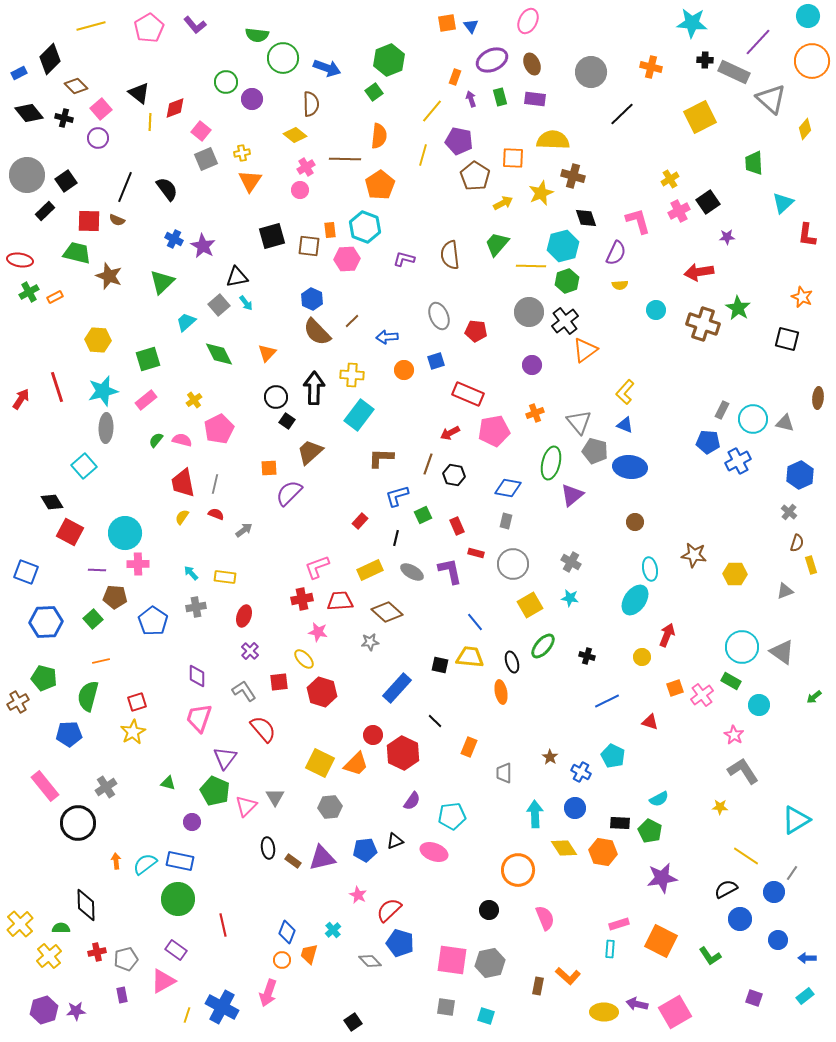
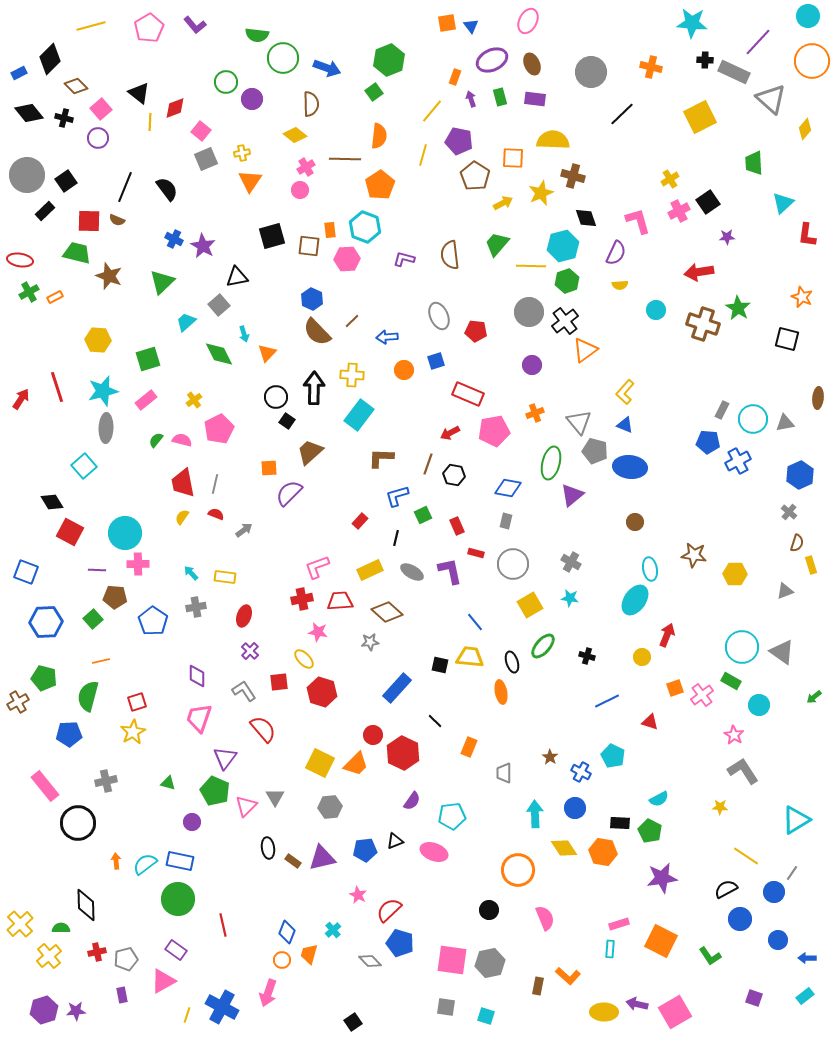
cyan arrow at (246, 303): moved 2 px left, 31 px down; rotated 21 degrees clockwise
gray triangle at (785, 423): rotated 24 degrees counterclockwise
gray cross at (106, 787): moved 6 px up; rotated 20 degrees clockwise
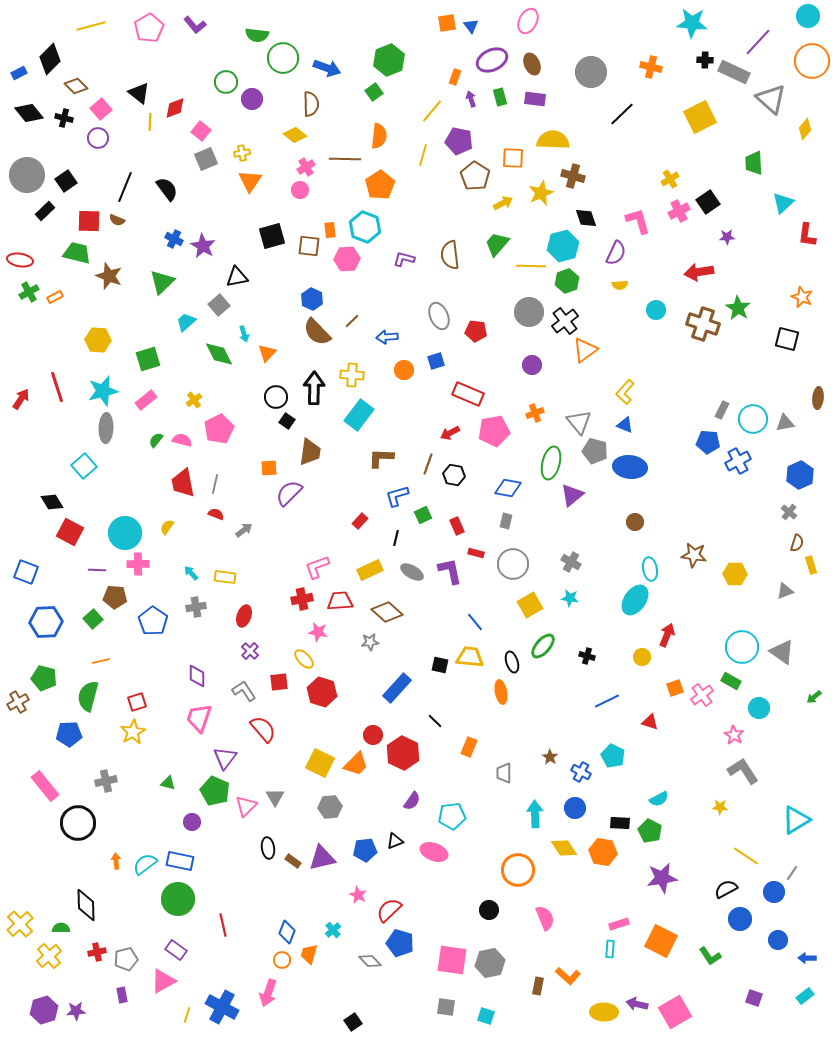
brown trapezoid at (310, 452): rotated 140 degrees clockwise
yellow semicircle at (182, 517): moved 15 px left, 10 px down
cyan circle at (759, 705): moved 3 px down
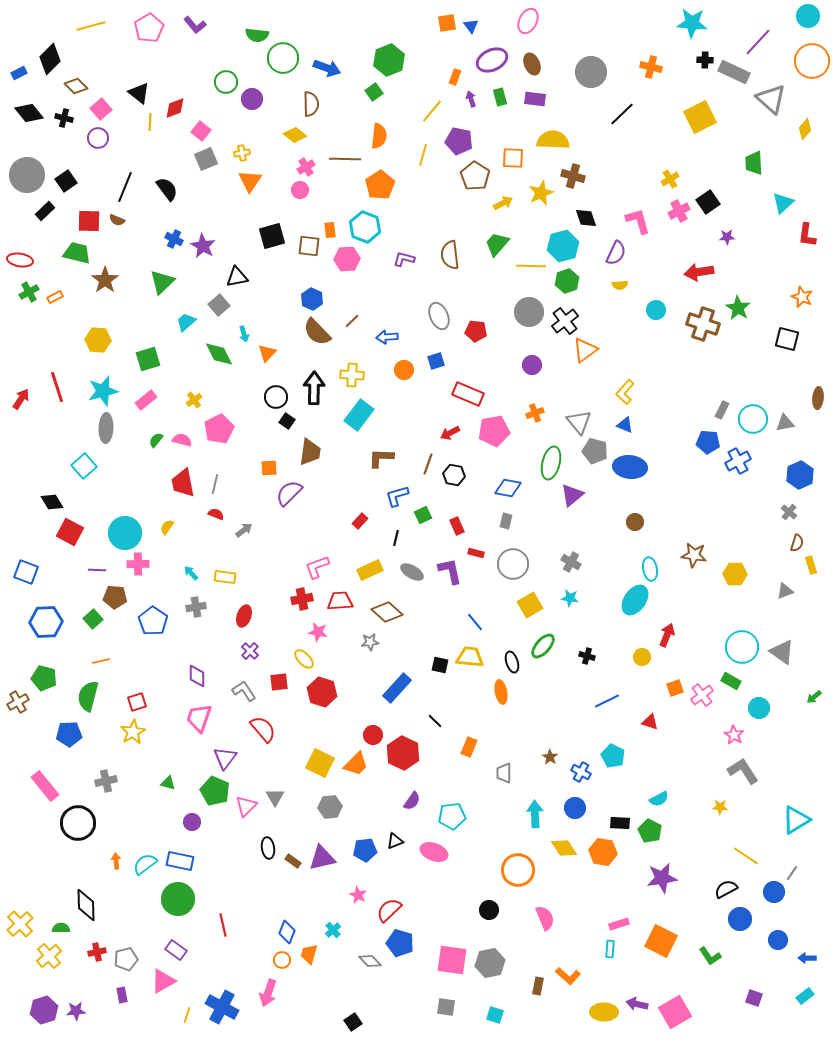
brown star at (109, 276): moved 4 px left, 4 px down; rotated 16 degrees clockwise
cyan square at (486, 1016): moved 9 px right, 1 px up
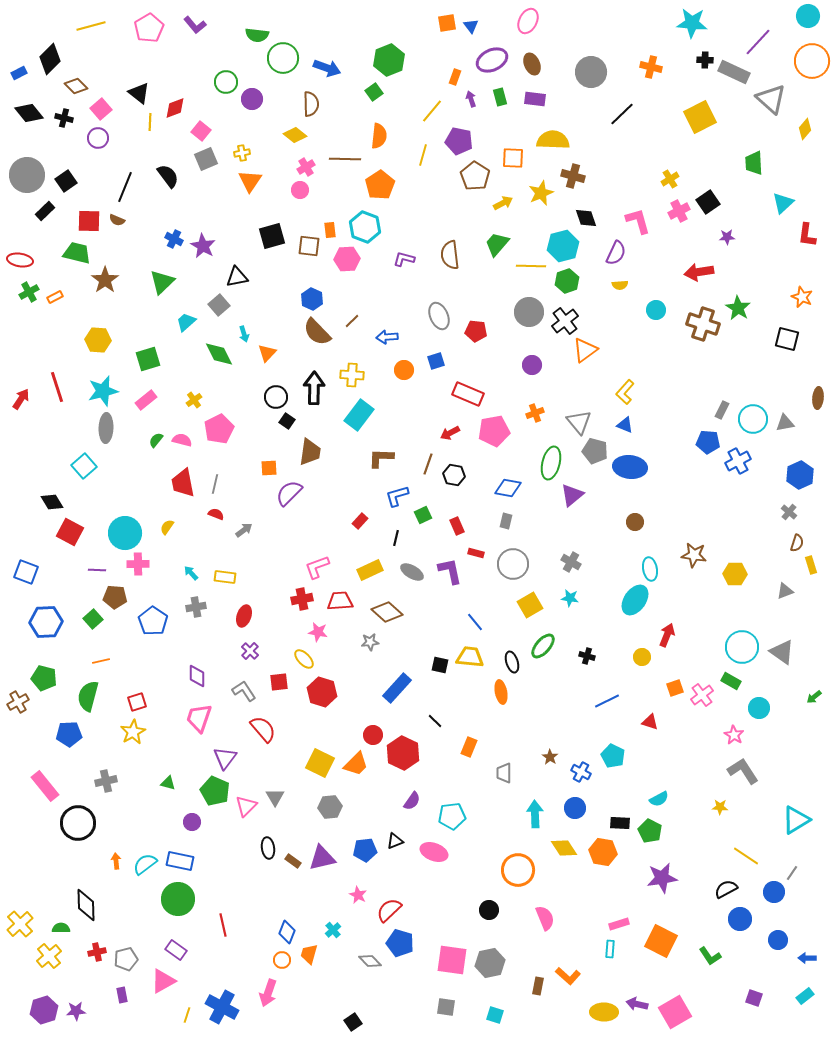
black semicircle at (167, 189): moved 1 px right, 13 px up
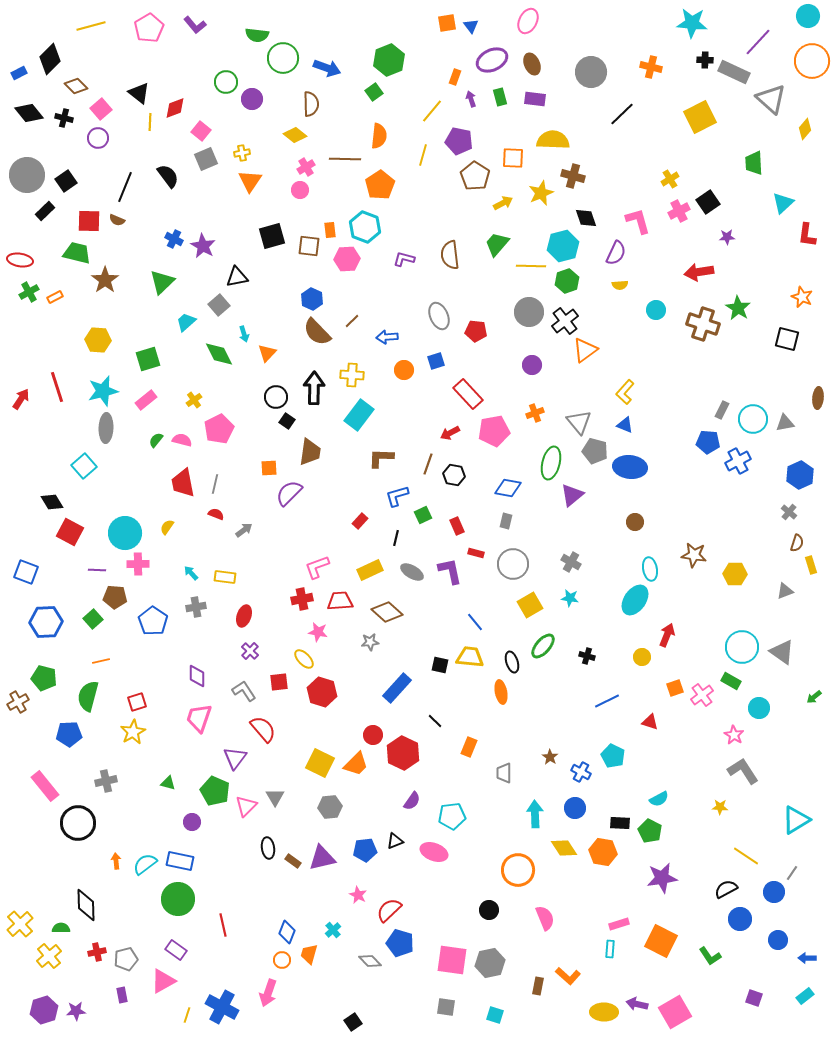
red rectangle at (468, 394): rotated 24 degrees clockwise
purple triangle at (225, 758): moved 10 px right
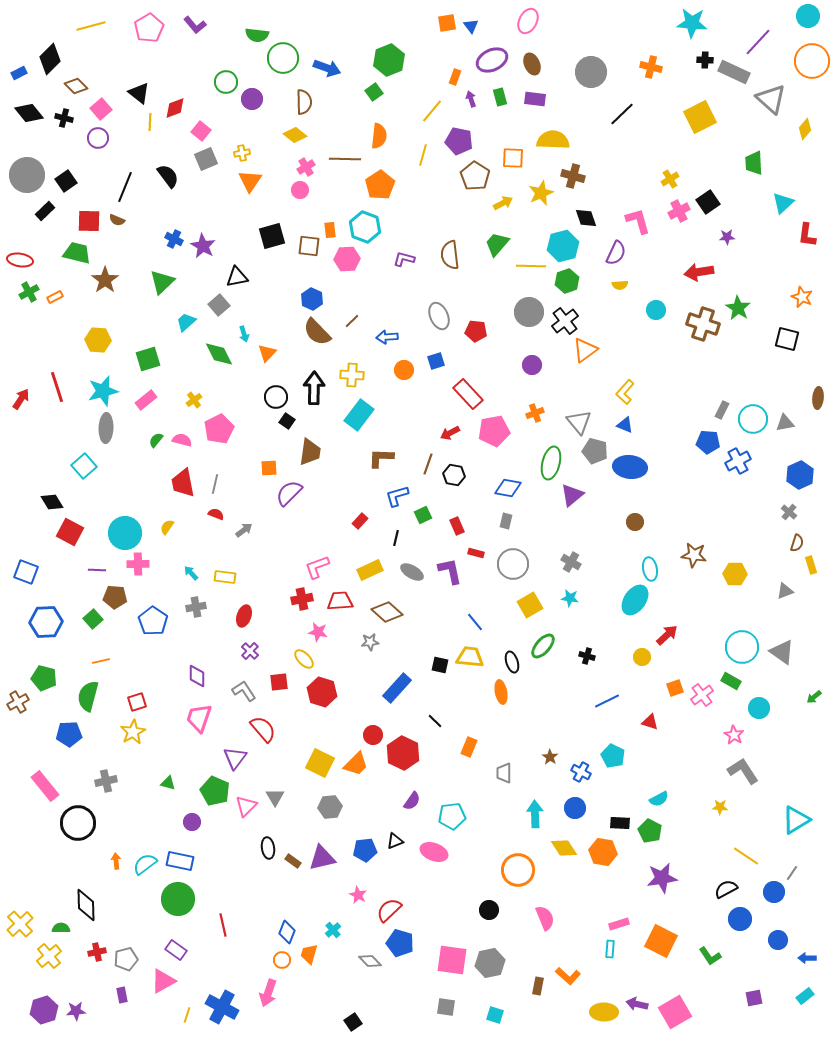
brown semicircle at (311, 104): moved 7 px left, 2 px up
red arrow at (667, 635): rotated 25 degrees clockwise
purple square at (754, 998): rotated 30 degrees counterclockwise
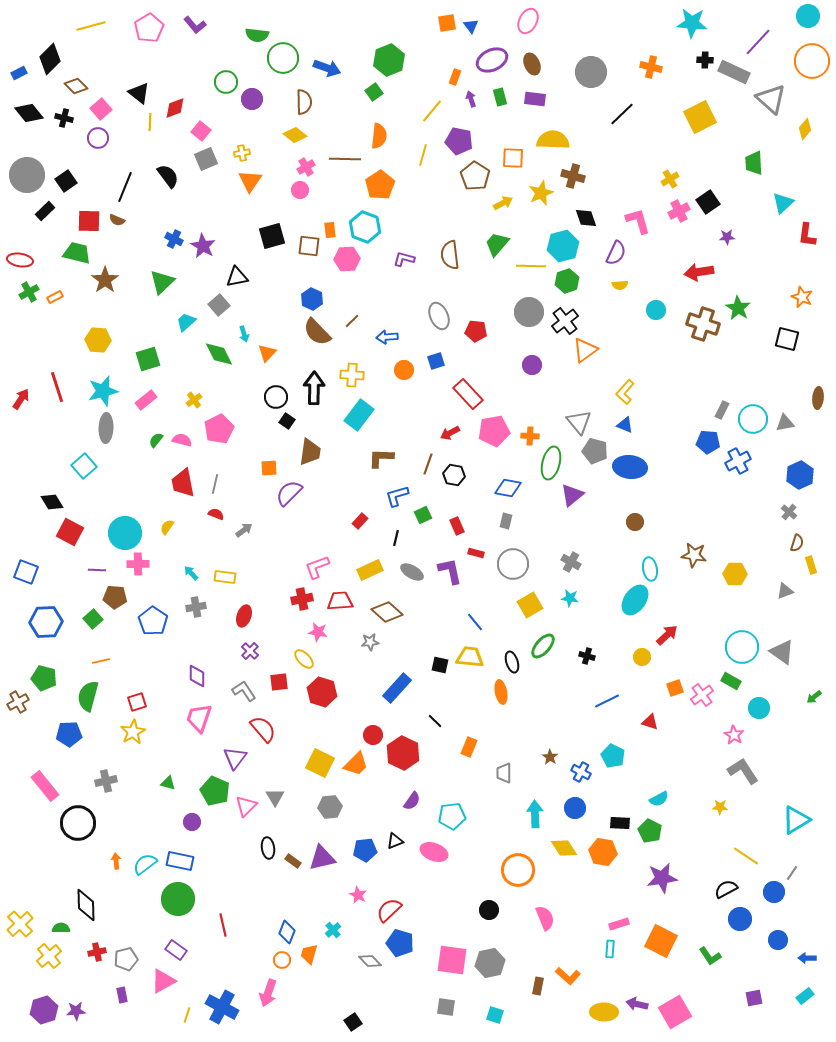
orange cross at (535, 413): moved 5 px left, 23 px down; rotated 24 degrees clockwise
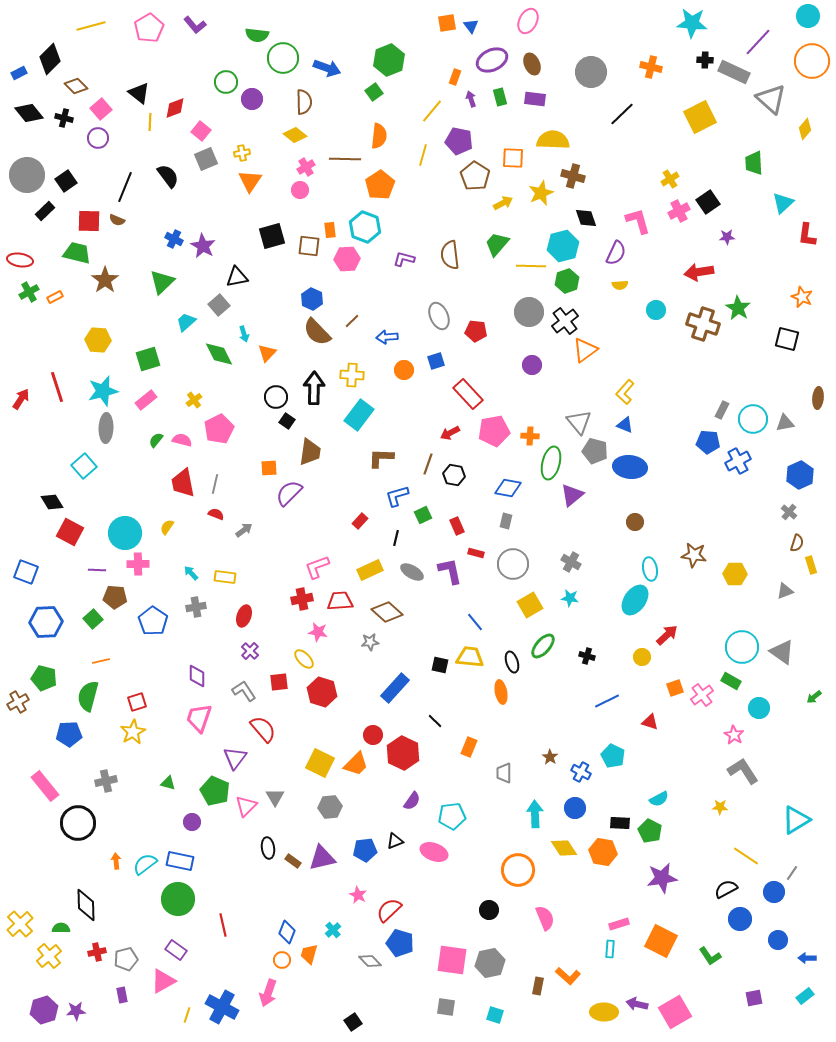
blue rectangle at (397, 688): moved 2 px left
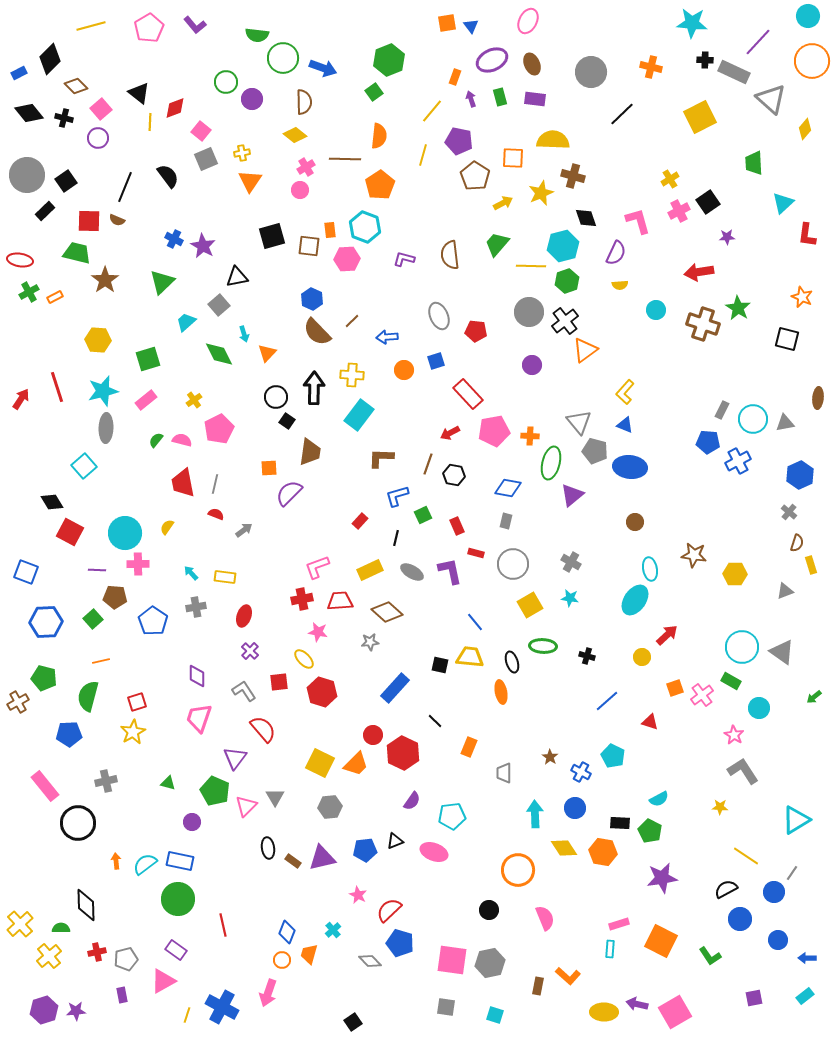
blue arrow at (327, 68): moved 4 px left
green ellipse at (543, 646): rotated 52 degrees clockwise
blue line at (607, 701): rotated 15 degrees counterclockwise
